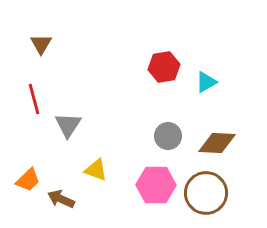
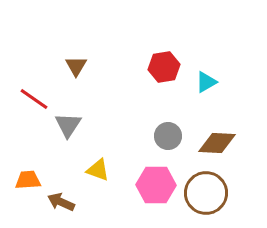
brown triangle: moved 35 px right, 22 px down
red line: rotated 40 degrees counterclockwise
yellow triangle: moved 2 px right
orange trapezoid: rotated 140 degrees counterclockwise
brown arrow: moved 3 px down
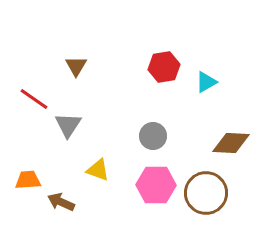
gray circle: moved 15 px left
brown diamond: moved 14 px right
